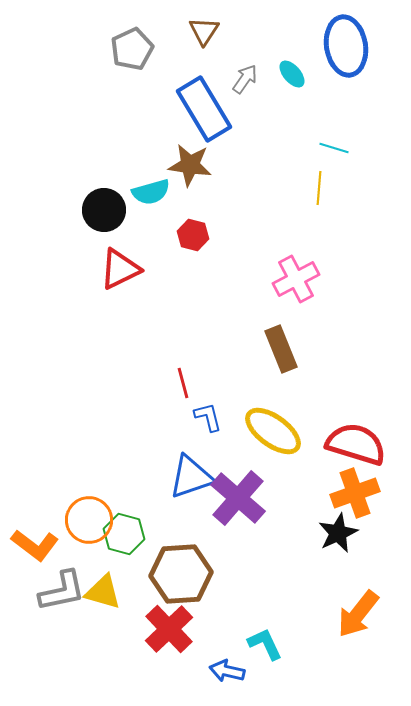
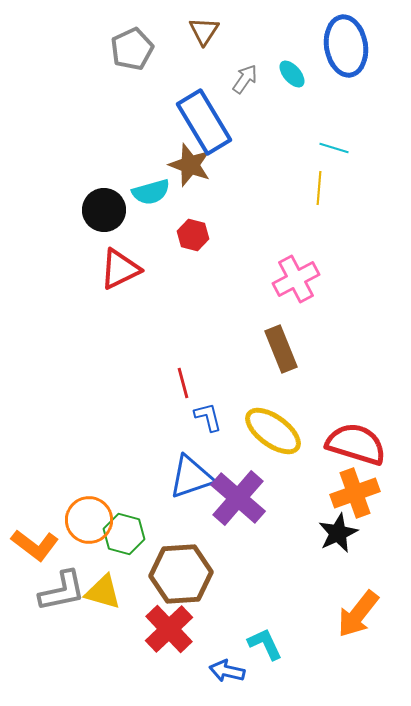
blue rectangle: moved 13 px down
brown star: rotated 12 degrees clockwise
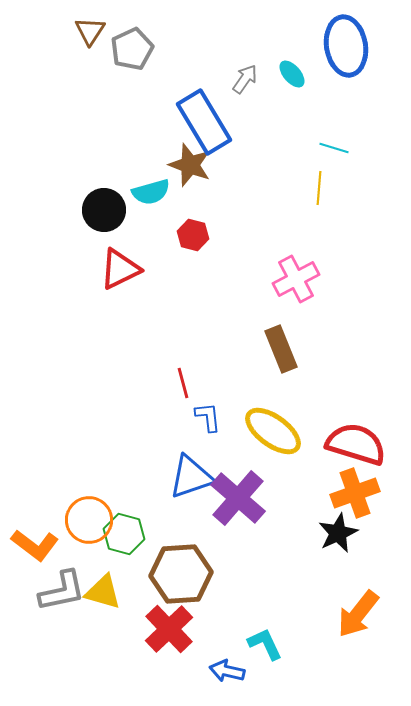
brown triangle: moved 114 px left
blue L-shape: rotated 8 degrees clockwise
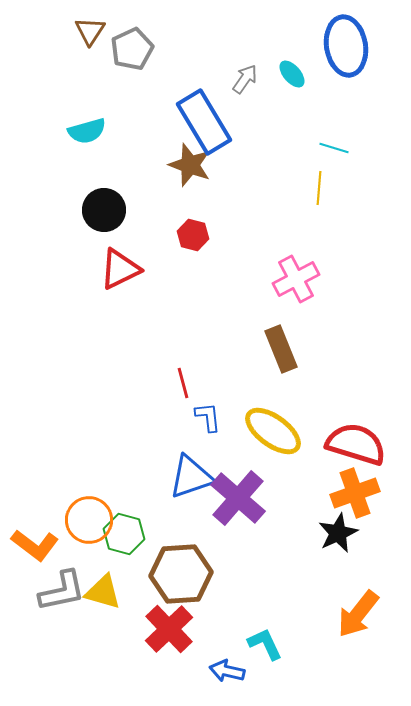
cyan semicircle: moved 64 px left, 61 px up
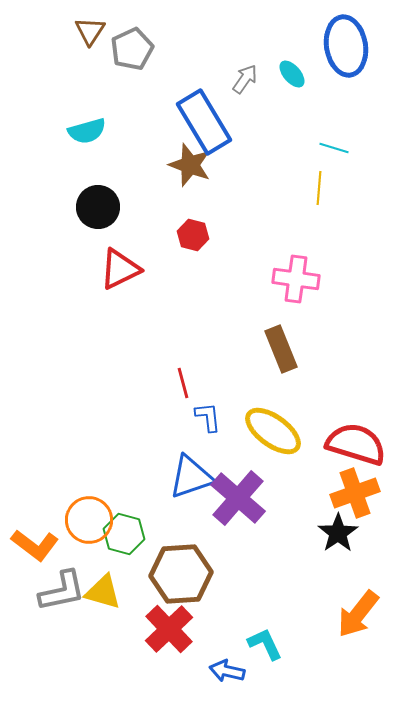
black circle: moved 6 px left, 3 px up
pink cross: rotated 36 degrees clockwise
black star: rotated 9 degrees counterclockwise
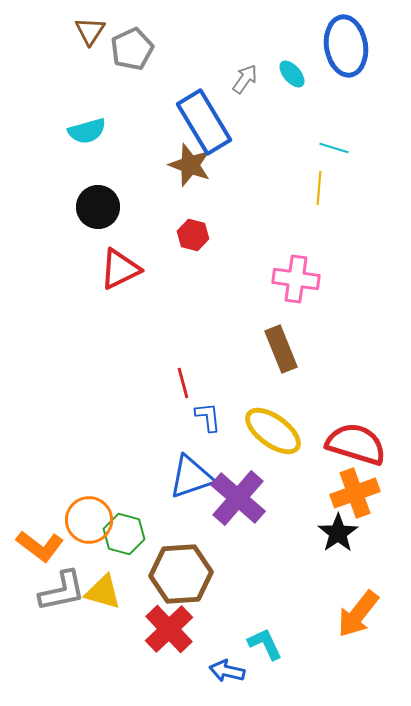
orange L-shape: moved 5 px right, 1 px down
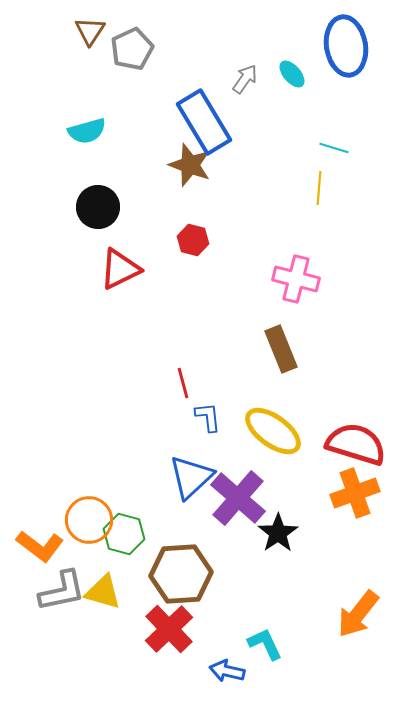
red hexagon: moved 5 px down
pink cross: rotated 6 degrees clockwise
blue triangle: rotated 24 degrees counterclockwise
black star: moved 60 px left
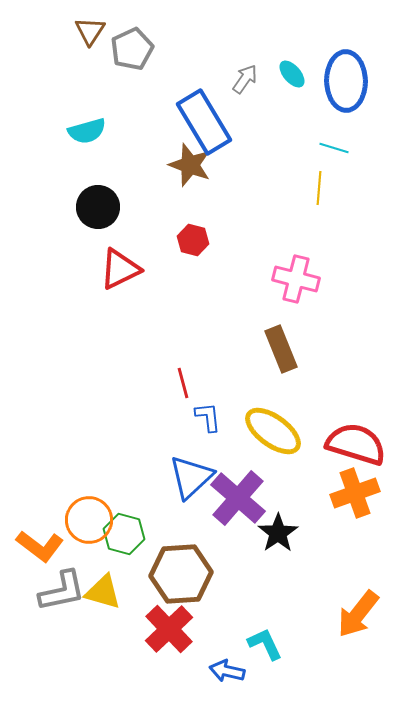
blue ellipse: moved 35 px down; rotated 8 degrees clockwise
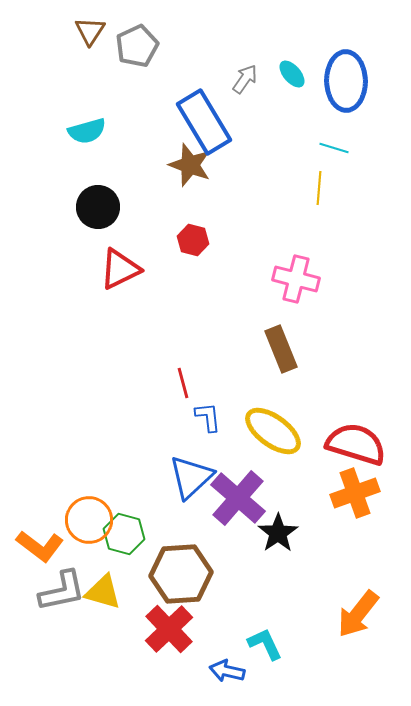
gray pentagon: moved 5 px right, 3 px up
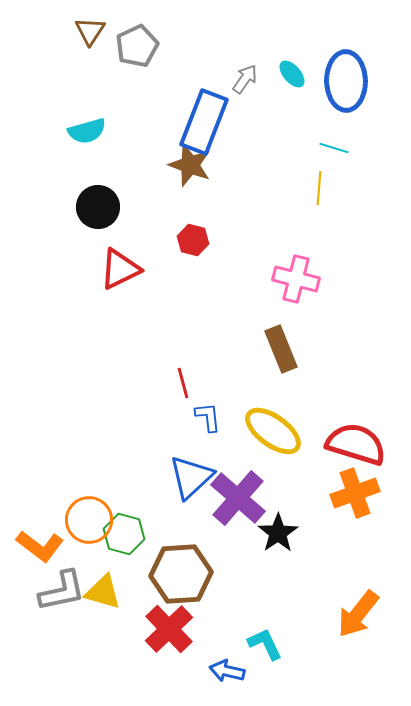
blue rectangle: rotated 52 degrees clockwise
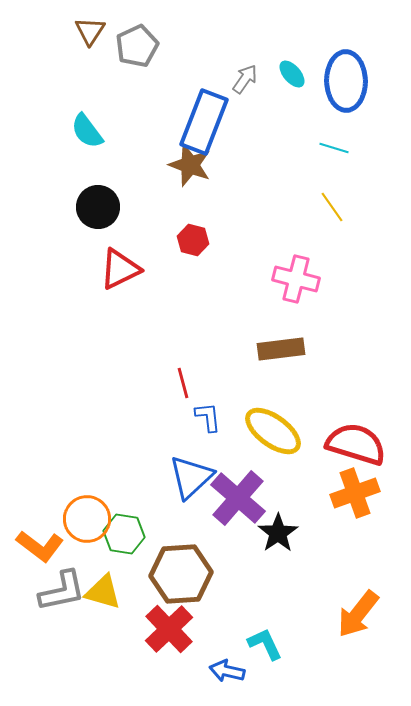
cyan semicircle: rotated 69 degrees clockwise
yellow line: moved 13 px right, 19 px down; rotated 40 degrees counterclockwise
brown rectangle: rotated 75 degrees counterclockwise
orange circle: moved 2 px left, 1 px up
green hexagon: rotated 6 degrees counterclockwise
